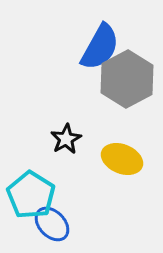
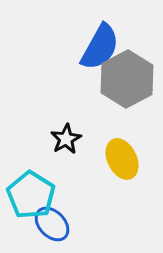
yellow ellipse: rotated 42 degrees clockwise
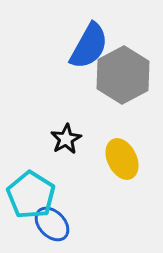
blue semicircle: moved 11 px left, 1 px up
gray hexagon: moved 4 px left, 4 px up
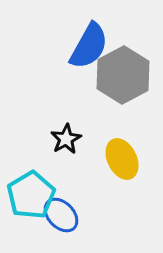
cyan pentagon: rotated 9 degrees clockwise
blue ellipse: moved 9 px right, 9 px up
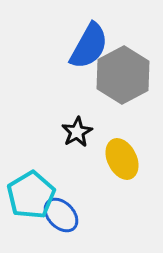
black star: moved 11 px right, 7 px up
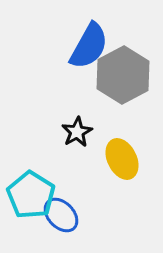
cyan pentagon: rotated 9 degrees counterclockwise
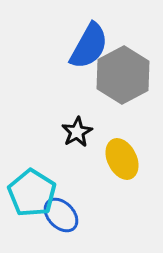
cyan pentagon: moved 1 px right, 2 px up
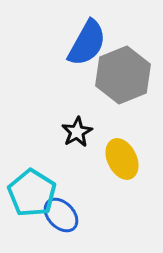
blue semicircle: moved 2 px left, 3 px up
gray hexagon: rotated 6 degrees clockwise
